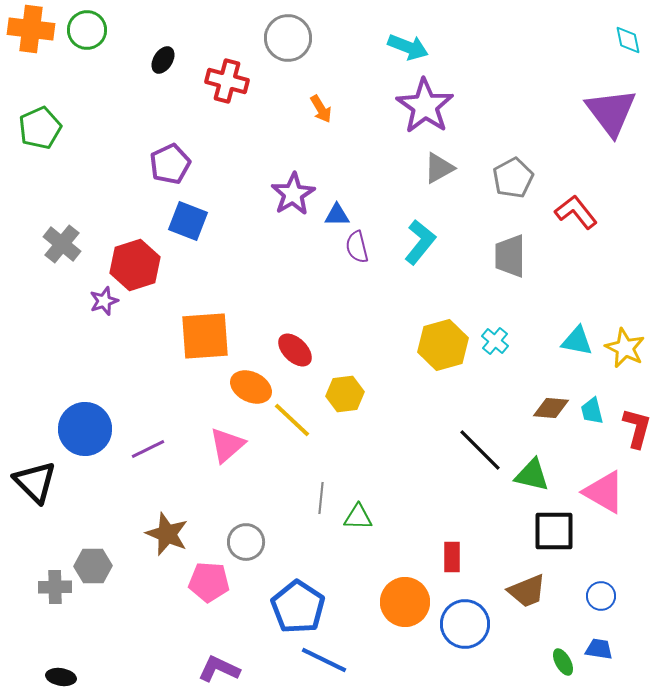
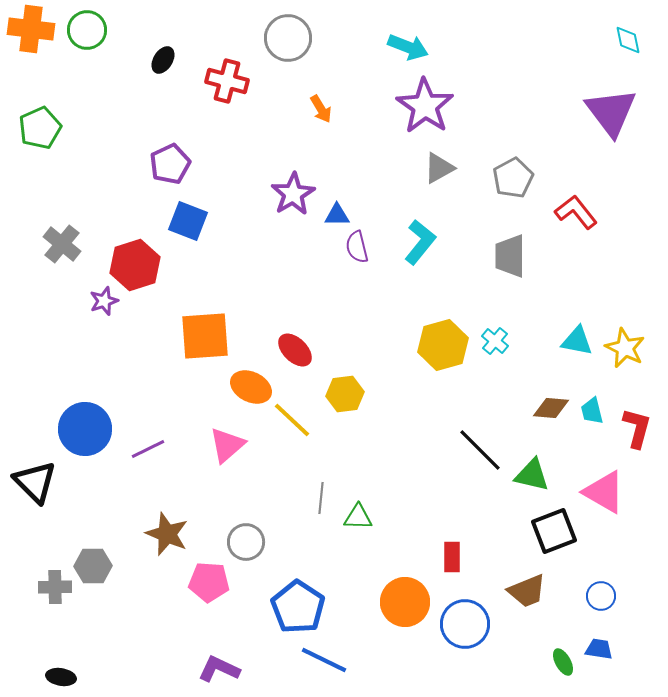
black square at (554, 531): rotated 21 degrees counterclockwise
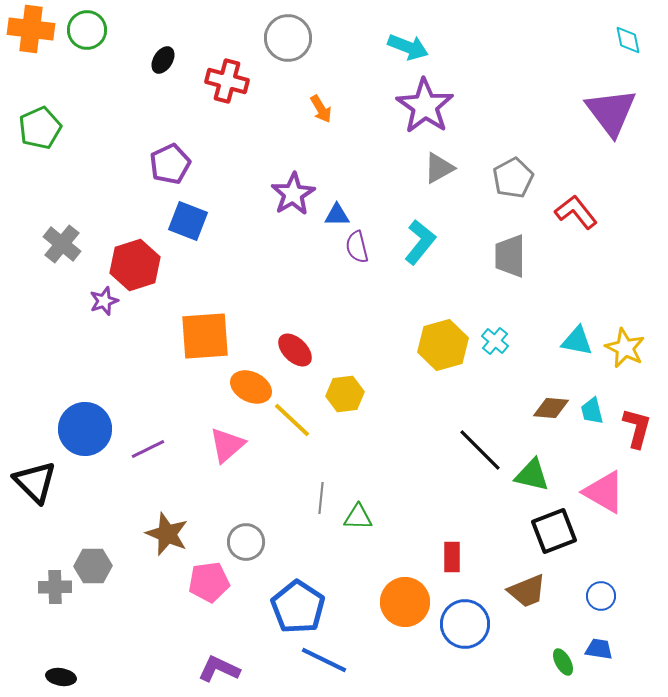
pink pentagon at (209, 582): rotated 12 degrees counterclockwise
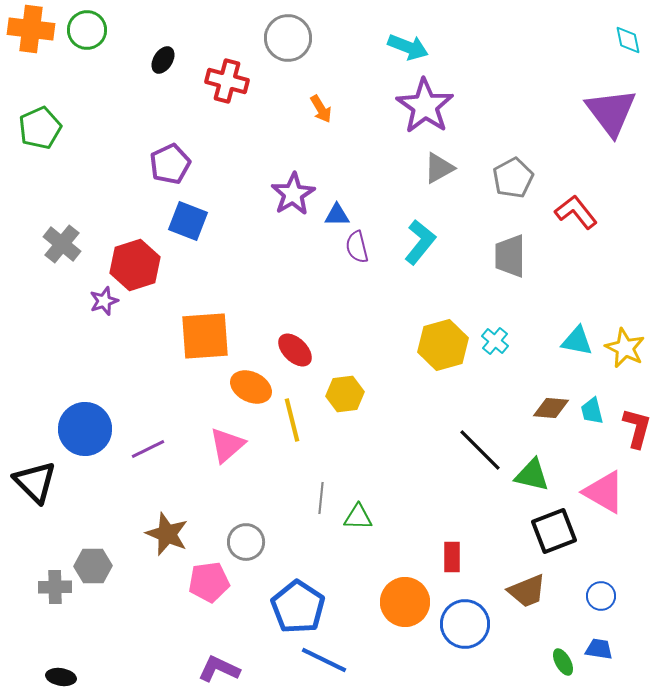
yellow line at (292, 420): rotated 33 degrees clockwise
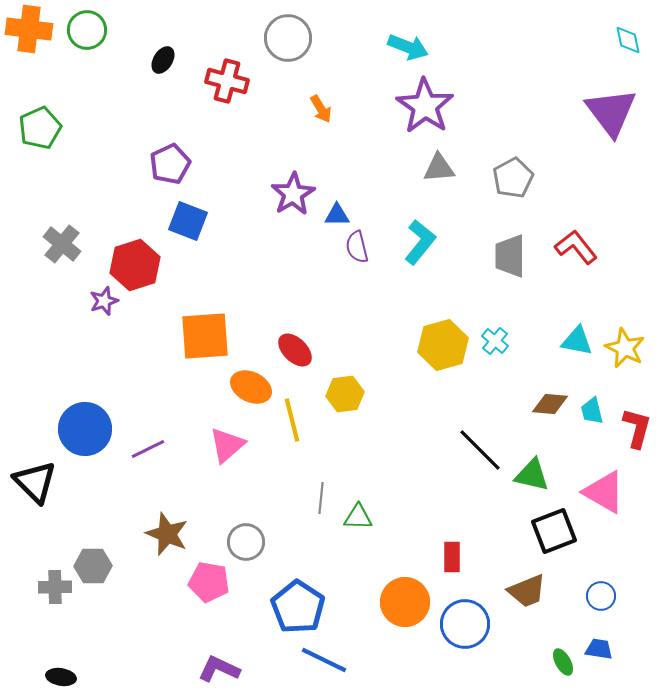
orange cross at (31, 29): moved 2 px left
gray triangle at (439, 168): rotated 24 degrees clockwise
red L-shape at (576, 212): moved 35 px down
brown diamond at (551, 408): moved 1 px left, 4 px up
pink pentagon at (209, 582): rotated 18 degrees clockwise
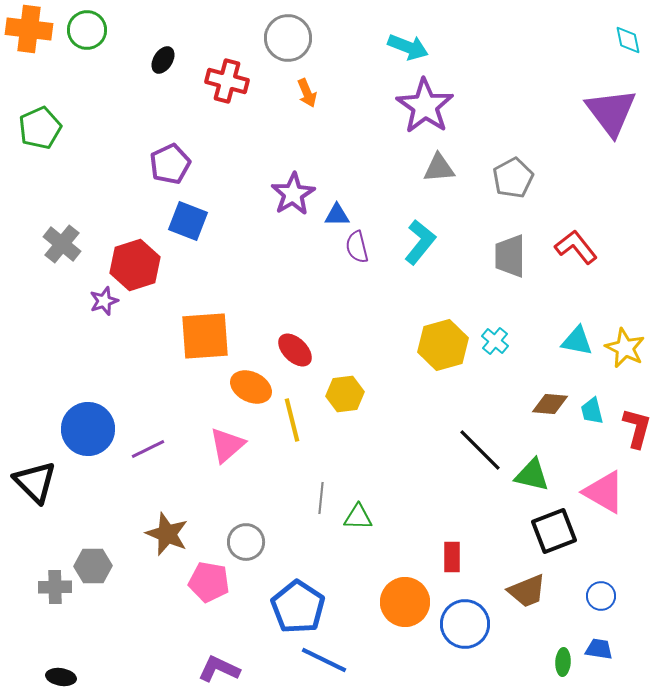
orange arrow at (321, 109): moved 14 px left, 16 px up; rotated 8 degrees clockwise
blue circle at (85, 429): moved 3 px right
green ellipse at (563, 662): rotated 32 degrees clockwise
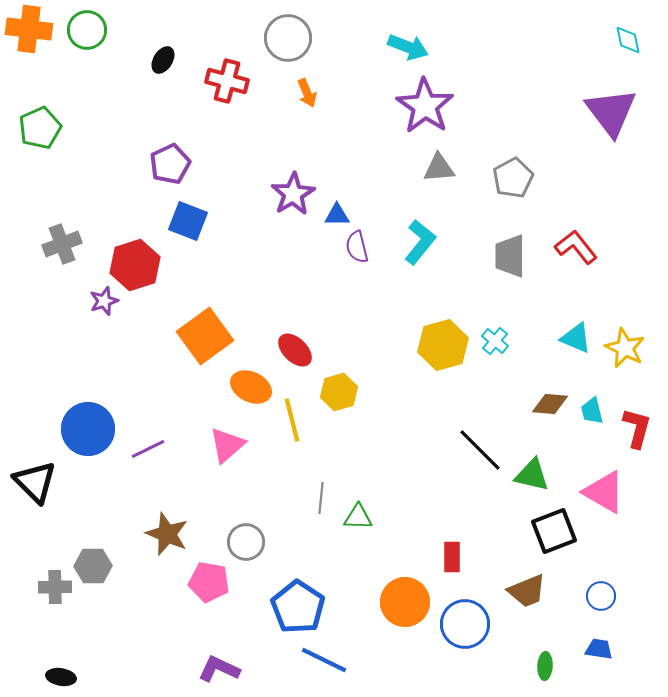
gray cross at (62, 244): rotated 30 degrees clockwise
orange square at (205, 336): rotated 32 degrees counterclockwise
cyan triangle at (577, 341): moved 1 px left, 3 px up; rotated 12 degrees clockwise
yellow hexagon at (345, 394): moved 6 px left, 2 px up; rotated 9 degrees counterclockwise
green ellipse at (563, 662): moved 18 px left, 4 px down
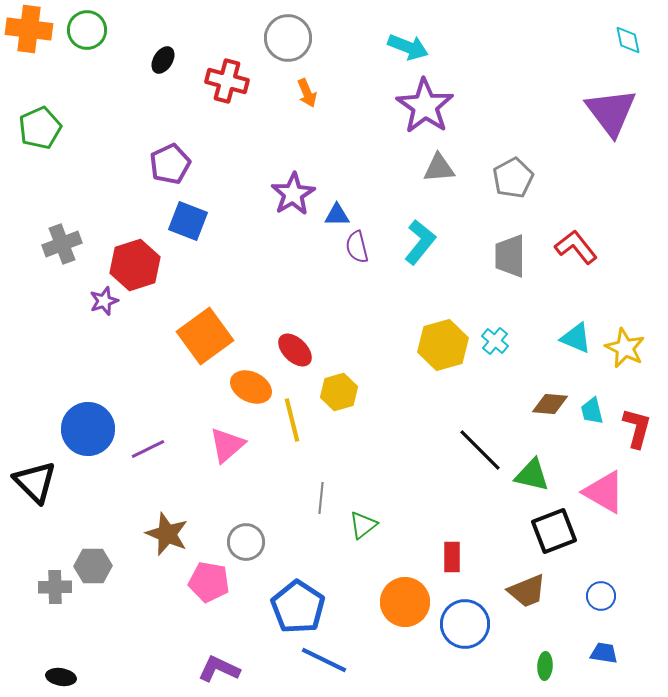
green triangle at (358, 517): moved 5 px right, 8 px down; rotated 40 degrees counterclockwise
blue trapezoid at (599, 649): moved 5 px right, 4 px down
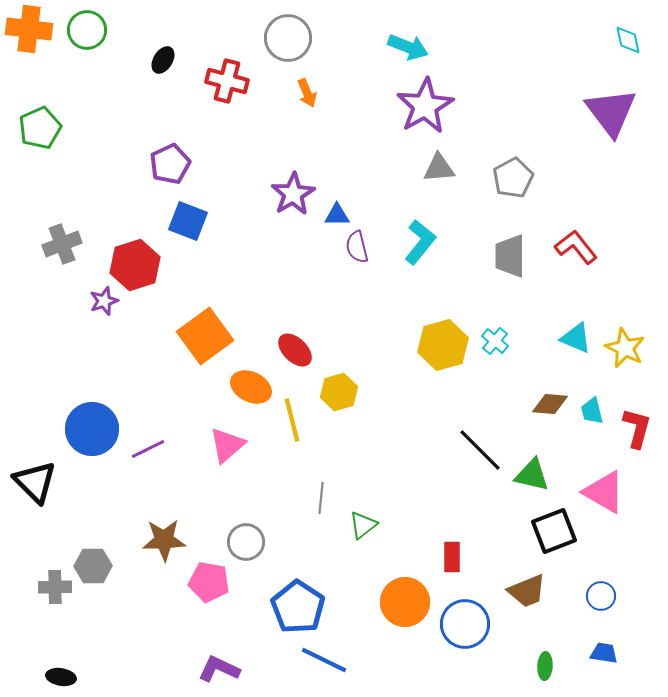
purple star at (425, 106): rotated 8 degrees clockwise
blue circle at (88, 429): moved 4 px right
brown star at (167, 534): moved 3 px left, 6 px down; rotated 24 degrees counterclockwise
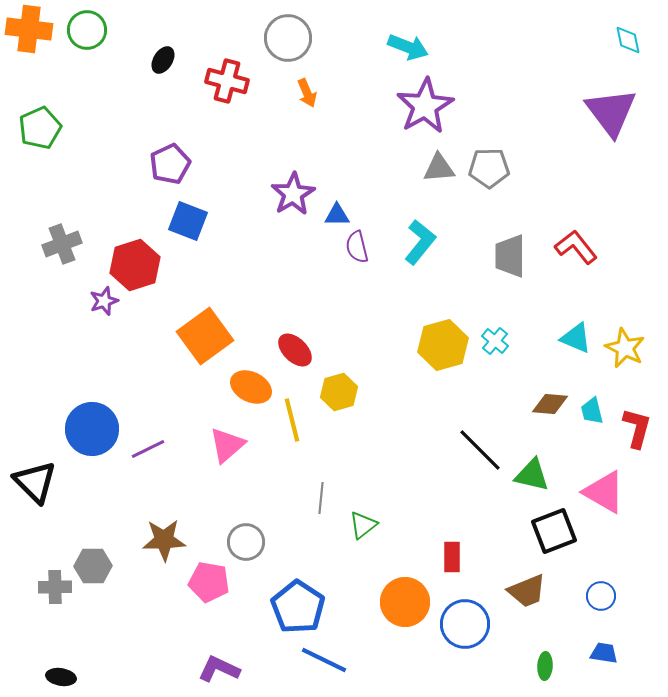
gray pentagon at (513, 178): moved 24 px left, 10 px up; rotated 27 degrees clockwise
